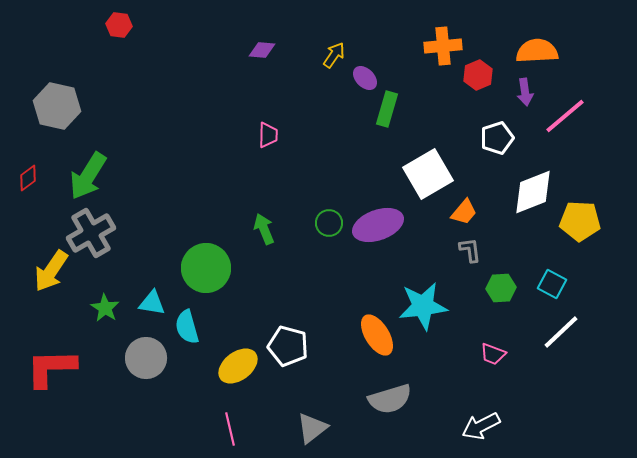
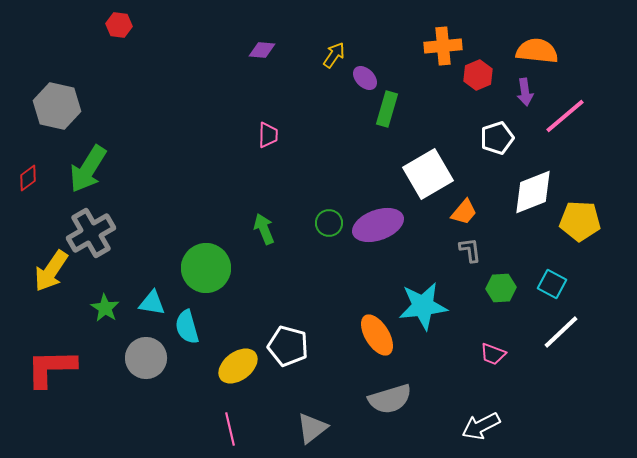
orange semicircle at (537, 51): rotated 9 degrees clockwise
green arrow at (88, 176): moved 7 px up
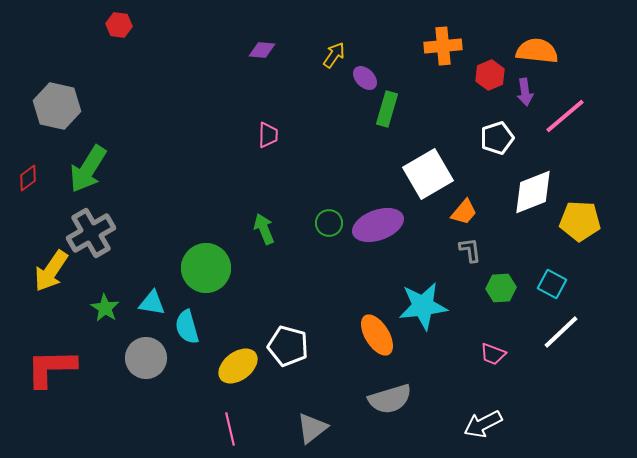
red hexagon at (478, 75): moved 12 px right
white arrow at (481, 426): moved 2 px right, 2 px up
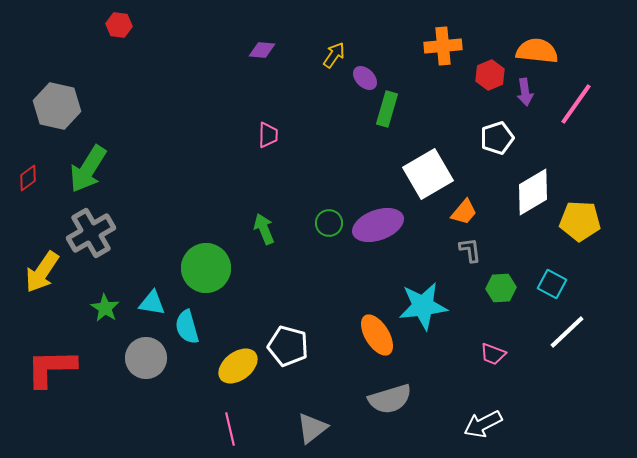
pink line at (565, 116): moved 11 px right, 12 px up; rotated 15 degrees counterclockwise
white diamond at (533, 192): rotated 9 degrees counterclockwise
yellow arrow at (51, 271): moved 9 px left, 1 px down
white line at (561, 332): moved 6 px right
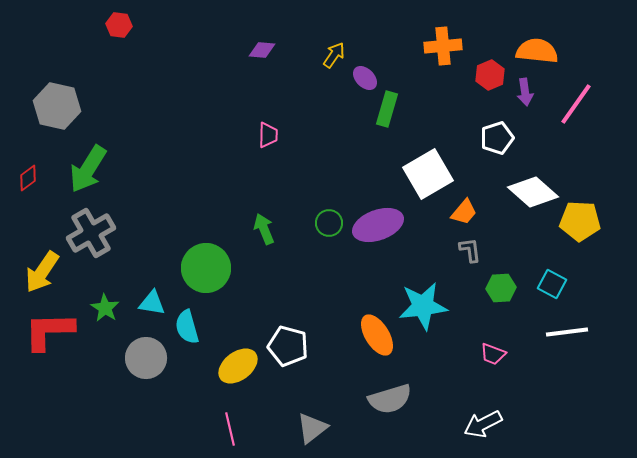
white diamond at (533, 192): rotated 72 degrees clockwise
white line at (567, 332): rotated 36 degrees clockwise
red L-shape at (51, 368): moved 2 px left, 37 px up
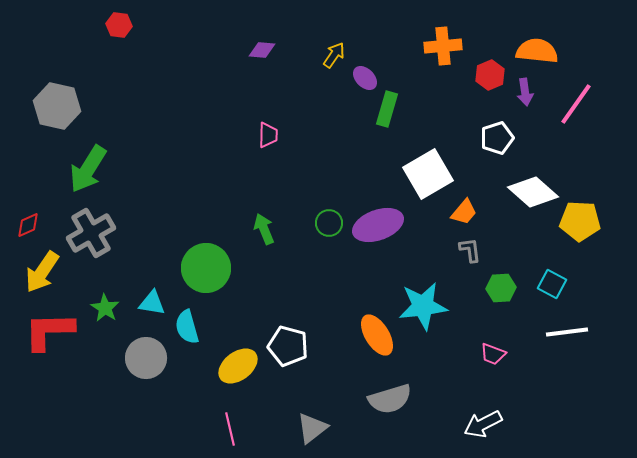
red diamond at (28, 178): moved 47 px down; rotated 12 degrees clockwise
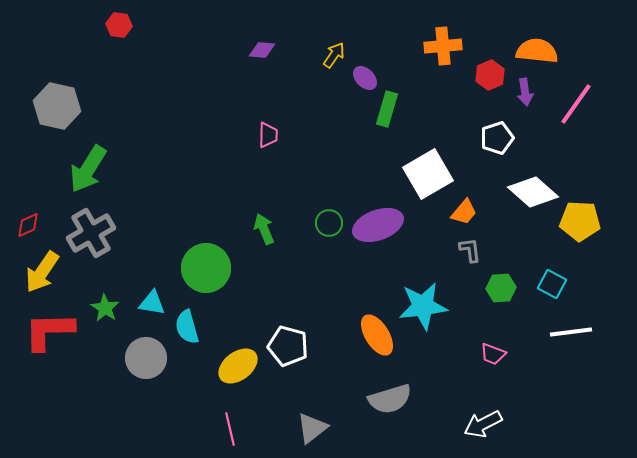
white line at (567, 332): moved 4 px right
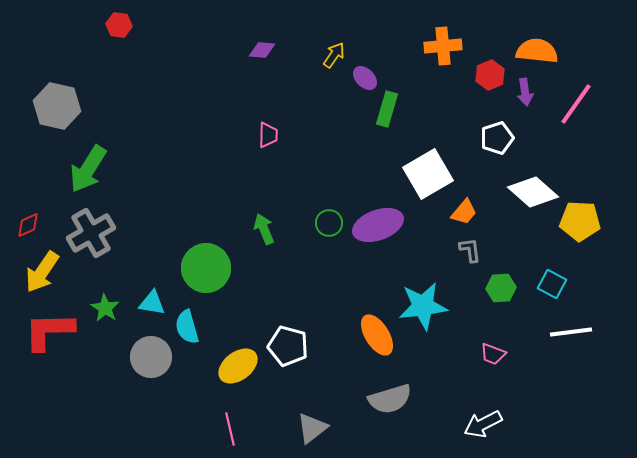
gray circle at (146, 358): moved 5 px right, 1 px up
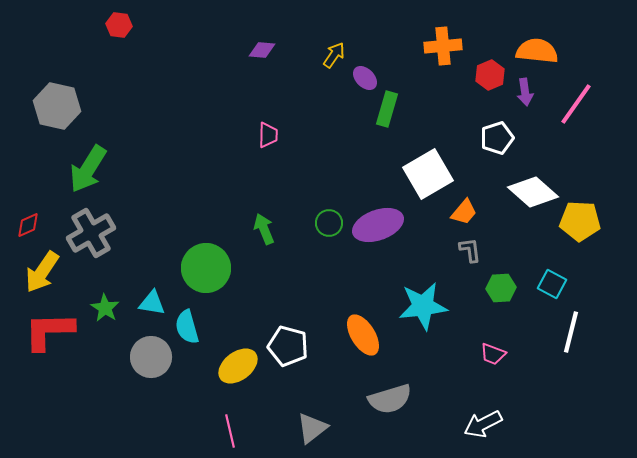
white line at (571, 332): rotated 69 degrees counterclockwise
orange ellipse at (377, 335): moved 14 px left
pink line at (230, 429): moved 2 px down
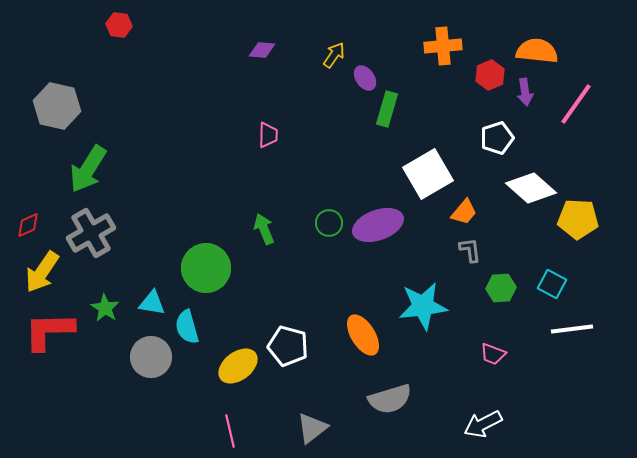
purple ellipse at (365, 78): rotated 10 degrees clockwise
white diamond at (533, 192): moved 2 px left, 4 px up
yellow pentagon at (580, 221): moved 2 px left, 2 px up
white line at (571, 332): moved 1 px right, 3 px up; rotated 69 degrees clockwise
